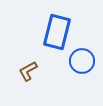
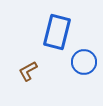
blue circle: moved 2 px right, 1 px down
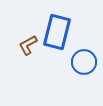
brown L-shape: moved 26 px up
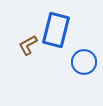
blue rectangle: moved 1 px left, 2 px up
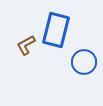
brown L-shape: moved 2 px left
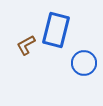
blue circle: moved 1 px down
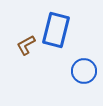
blue circle: moved 8 px down
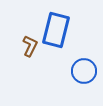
brown L-shape: moved 4 px right, 1 px down; rotated 145 degrees clockwise
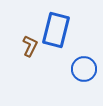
blue circle: moved 2 px up
